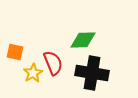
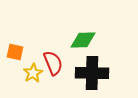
black cross: rotated 8 degrees counterclockwise
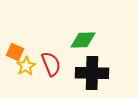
orange square: rotated 12 degrees clockwise
red semicircle: moved 2 px left, 1 px down
yellow star: moved 7 px left, 7 px up
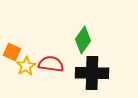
green diamond: rotated 52 degrees counterclockwise
orange square: moved 3 px left
red semicircle: rotated 60 degrees counterclockwise
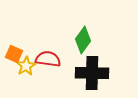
orange square: moved 2 px right, 2 px down
red semicircle: moved 3 px left, 5 px up
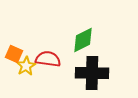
green diamond: rotated 28 degrees clockwise
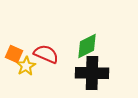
green diamond: moved 4 px right, 6 px down
red semicircle: moved 2 px left, 5 px up; rotated 15 degrees clockwise
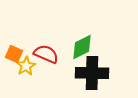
green diamond: moved 5 px left, 1 px down
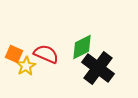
black cross: moved 6 px right, 5 px up; rotated 36 degrees clockwise
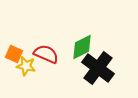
yellow star: rotated 30 degrees counterclockwise
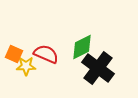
yellow star: rotated 12 degrees counterclockwise
